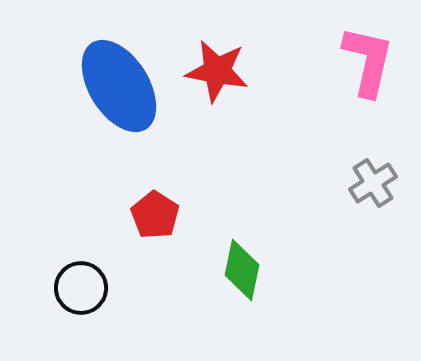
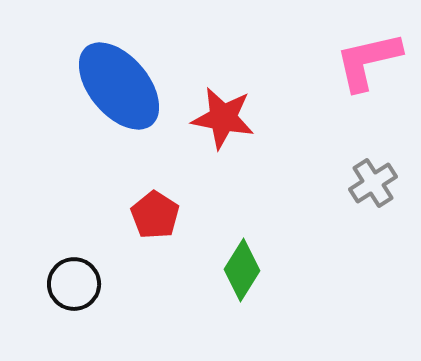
pink L-shape: rotated 116 degrees counterclockwise
red star: moved 6 px right, 47 px down
blue ellipse: rotated 8 degrees counterclockwise
green diamond: rotated 20 degrees clockwise
black circle: moved 7 px left, 4 px up
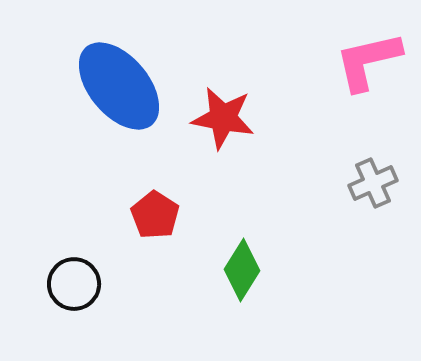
gray cross: rotated 9 degrees clockwise
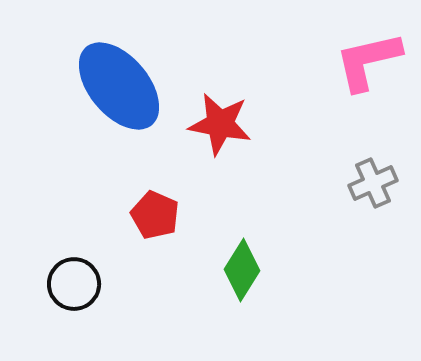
red star: moved 3 px left, 6 px down
red pentagon: rotated 9 degrees counterclockwise
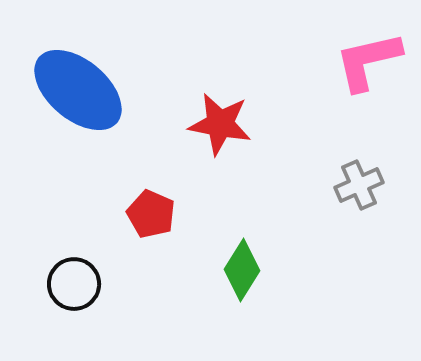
blue ellipse: moved 41 px left, 4 px down; rotated 10 degrees counterclockwise
gray cross: moved 14 px left, 2 px down
red pentagon: moved 4 px left, 1 px up
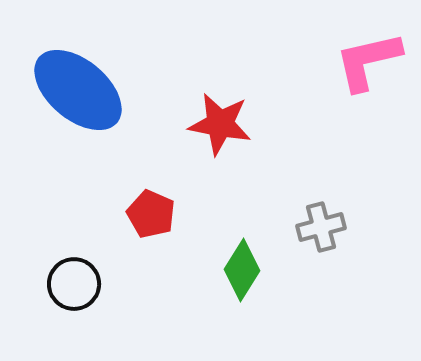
gray cross: moved 38 px left, 42 px down; rotated 9 degrees clockwise
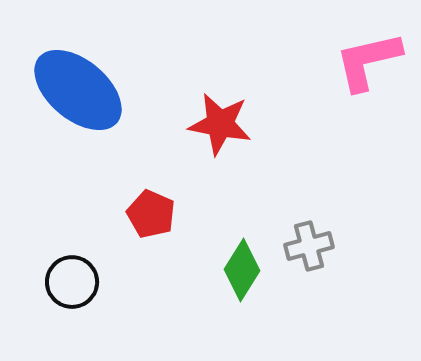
gray cross: moved 12 px left, 19 px down
black circle: moved 2 px left, 2 px up
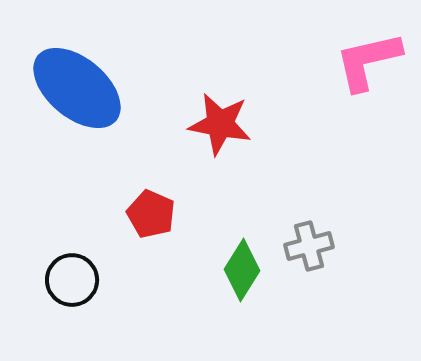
blue ellipse: moved 1 px left, 2 px up
black circle: moved 2 px up
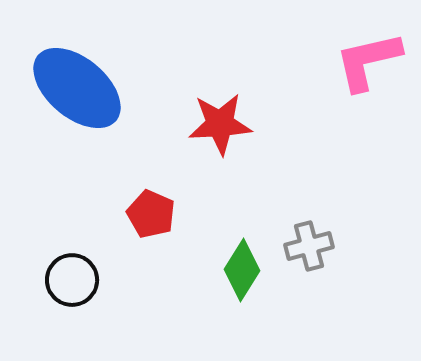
red star: rotated 14 degrees counterclockwise
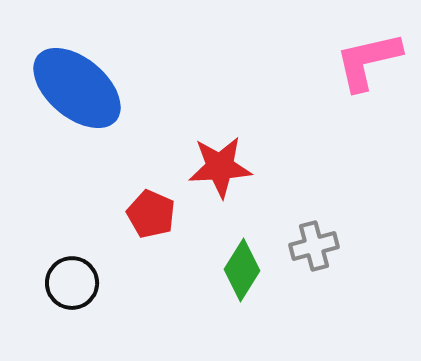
red star: moved 43 px down
gray cross: moved 5 px right
black circle: moved 3 px down
